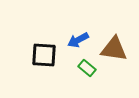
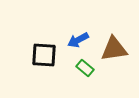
brown triangle: rotated 16 degrees counterclockwise
green rectangle: moved 2 px left
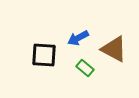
blue arrow: moved 2 px up
brown triangle: rotated 36 degrees clockwise
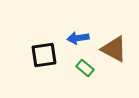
blue arrow: rotated 20 degrees clockwise
black square: rotated 12 degrees counterclockwise
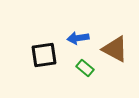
brown triangle: moved 1 px right
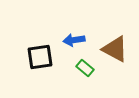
blue arrow: moved 4 px left, 2 px down
black square: moved 4 px left, 2 px down
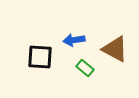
black square: rotated 12 degrees clockwise
